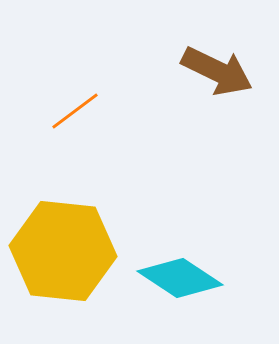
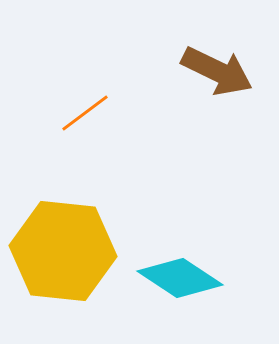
orange line: moved 10 px right, 2 px down
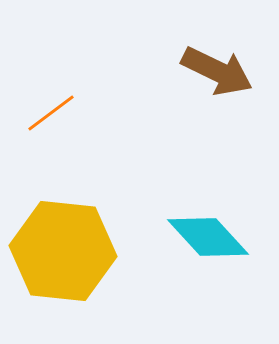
orange line: moved 34 px left
cyan diamond: moved 28 px right, 41 px up; rotated 14 degrees clockwise
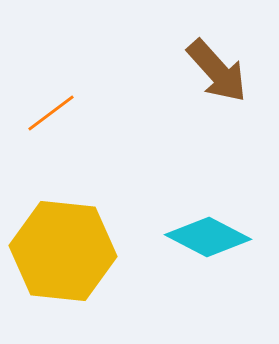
brown arrow: rotated 22 degrees clockwise
cyan diamond: rotated 20 degrees counterclockwise
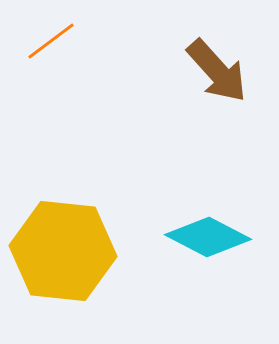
orange line: moved 72 px up
